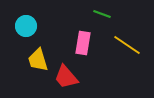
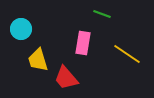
cyan circle: moved 5 px left, 3 px down
yellow line: moved 9 px down
red trapezoid: moved 1 px down
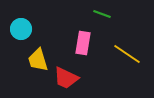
red trapezoid: rotated 24 degrees counterclockwise
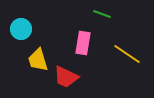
red trapezoid: moved 1 px up
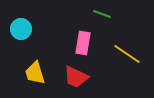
yellow trapezoid: moved 3 px left, 13 px down
red trapezoid: moved 10 px right
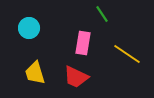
green line: rotated 36 degrees clockwise
cyan circle: moved 8 px right, 1 px up
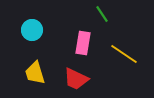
cyan circle: moved 3 px right, 2 px down
yellow line: moved 3 px left
red trapezoid: moved 2 px down
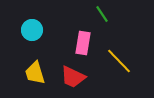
yellow line: moved 5 px left, 7 px down; rotated 12 degrees clockwise
red trapezoid: moved 3 px left, 2 px up
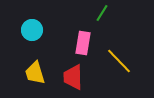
green line: moved 1 px up; rotated 66 degrees clockwise
red trapezoid: rotated 64 degrees clockwise
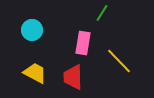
yellow trapezoid: rotated 135 degrees clockwise
